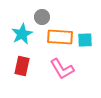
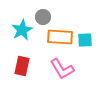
gray circle: moved 1 px right
cyan star: moved 4 px up
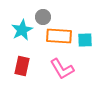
orange rectangle: moved 1 px left, 1 px up
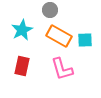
gray circle: moved 7 px right, 7 px up
orange rectangle: rotated 25 degrees clockwise
pink L-shape: rotated 15 degrees clockwise
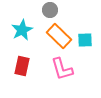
orange rectangle: rotated 15 degrees clockwise
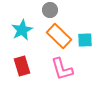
red rectangle: rotated 30 degrees counterclockwise
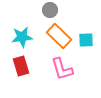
cyan star: moved 7 px down; rotated 20 degrees clockwise
cyan square: moved 1 px right
red rectangle: moved 1 px left
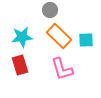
red rectangle: moved 1 px left, 1 px up
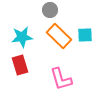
cyan square: moved 1 px left, 5 px up
pink L-shape: moved 1 px left, 10 px down
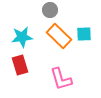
cyan square: moved 1 px left, 1 px up
